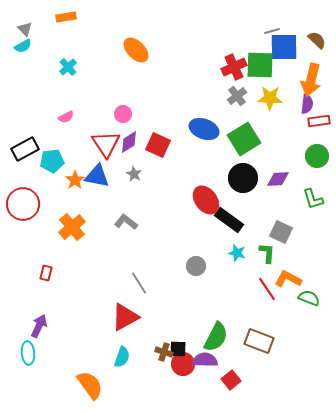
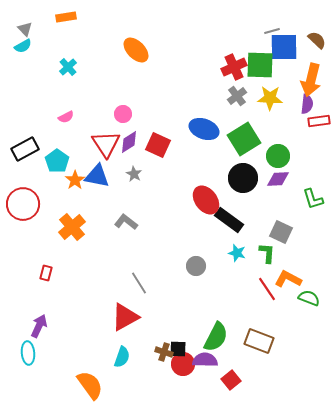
green circle at (317, 156): moved 39 px left
cyan pentagon at (52, 161): moved 5 px right; rotated 30 degrees counterclockwise
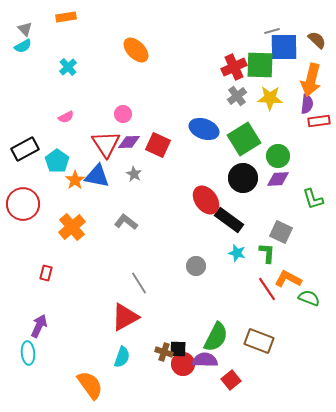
purple diamond at (129, 142): rotated 30 degrees clockwise
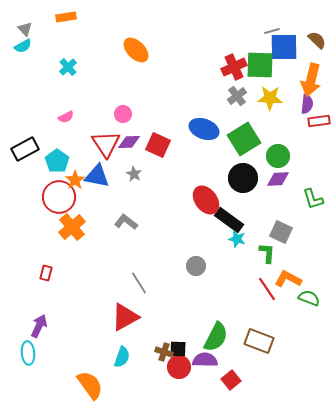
red circle at (23, 204): moved 36 px right, 7 px up
cyan star at (237, 253): moved 14 px up
red circle at (183, 364): moved 4 px left, 3 px down
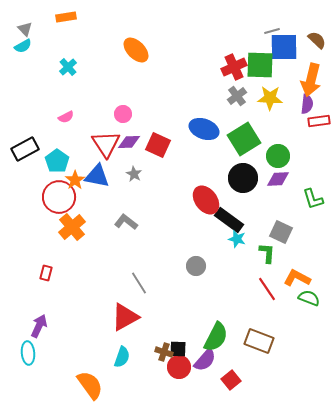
orange L-shape at (288, 279): moved 9 px right, 1 px up
purple semicircle at (205, 360): rotated 130 degrees clockwise
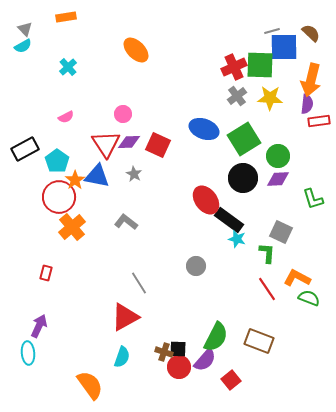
brown semicircle at (317, 40): moved 6 px left, 7 px up
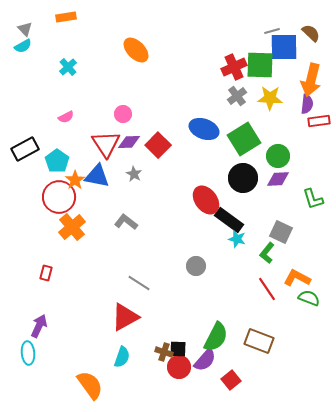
red square at (158, 145): rotated 20 degrees clockwise
green L-shape at (267, 253): rotated 145 degrees counterclockwise
gray line at (139, 283): rotated 25 degrees counterclockwise
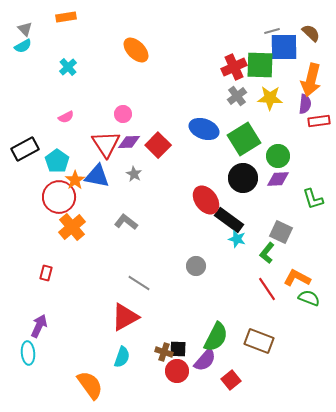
purple semicircle at (307, 104): moved 2 px left
red circle at (179, 367): moved 2 px left, 4 px down
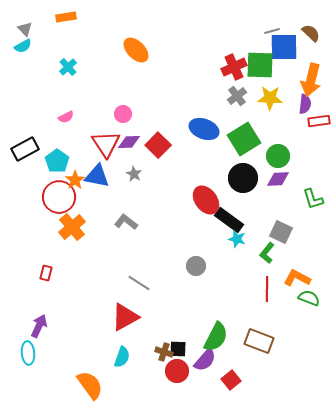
red line at (267, 289): rotated 35 degrees clockwise
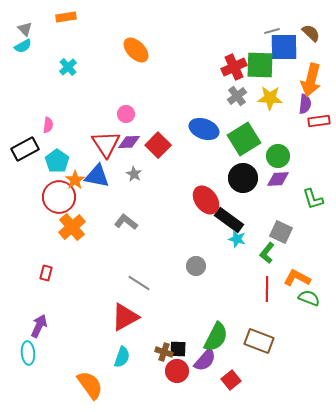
pink circle at (123, 114): moved 3 px right
pink semicircle at (66, 117): moved 18 px left, 8 px down; rotated 56 degrees counterclockwise
